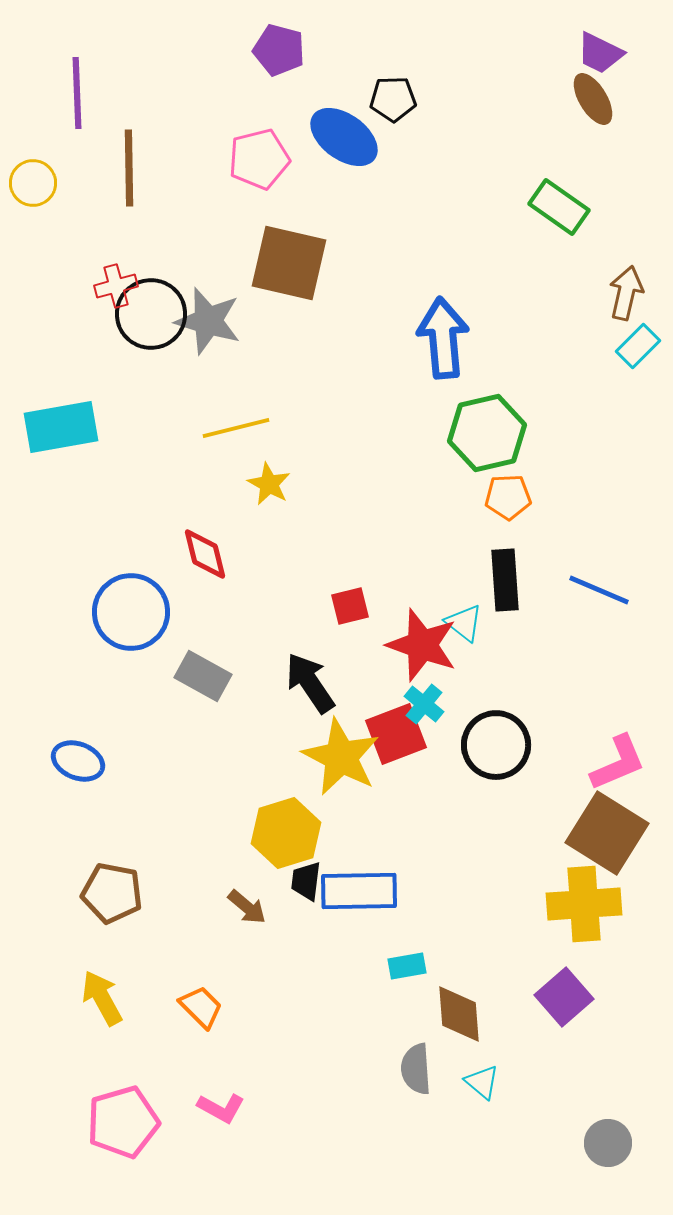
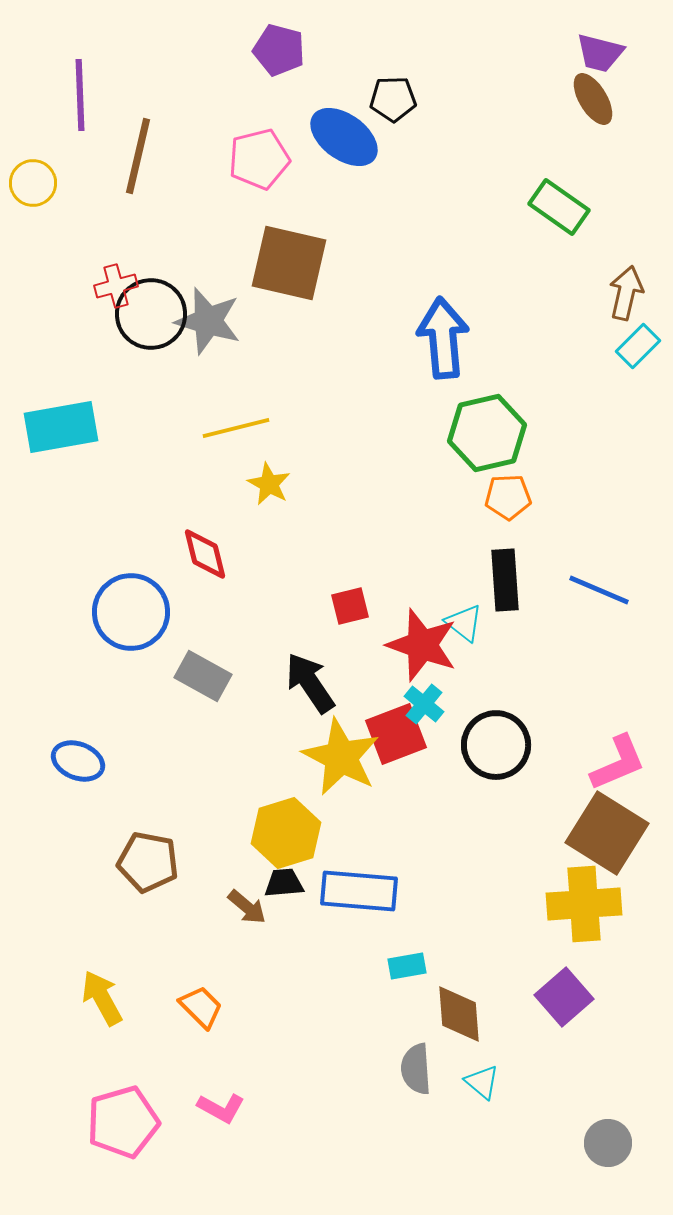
purple trapezoid at (600, 53): rotated 12 degrees counterclockwise
purple line at (77, 93): moved 3 px right, 2 px down
brown line at (129, 168): moved 9 px right, 12 px up; rotated 14 degrees clockwise
black trapezoid at (306, 881): moved 22 px left, 2 px down; rotated 78 degrees clockwise
blue rectangle at (359, 891): rotated 6 degrees clockwise
brown pentagon at (112, 893): moved 36 px right, 31 px up
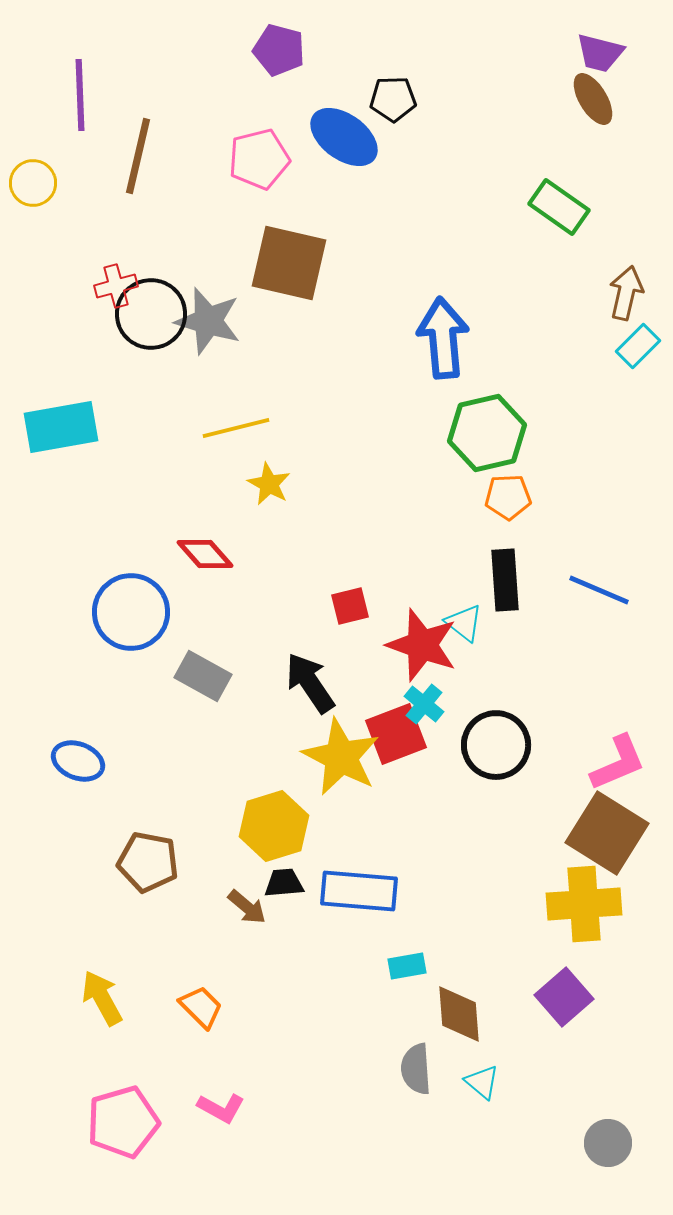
red diamond at (205, 554): rotated 28 degrees counterclockwise
yellow hexagon at (286, 833): moved 12 px left, 7 px up
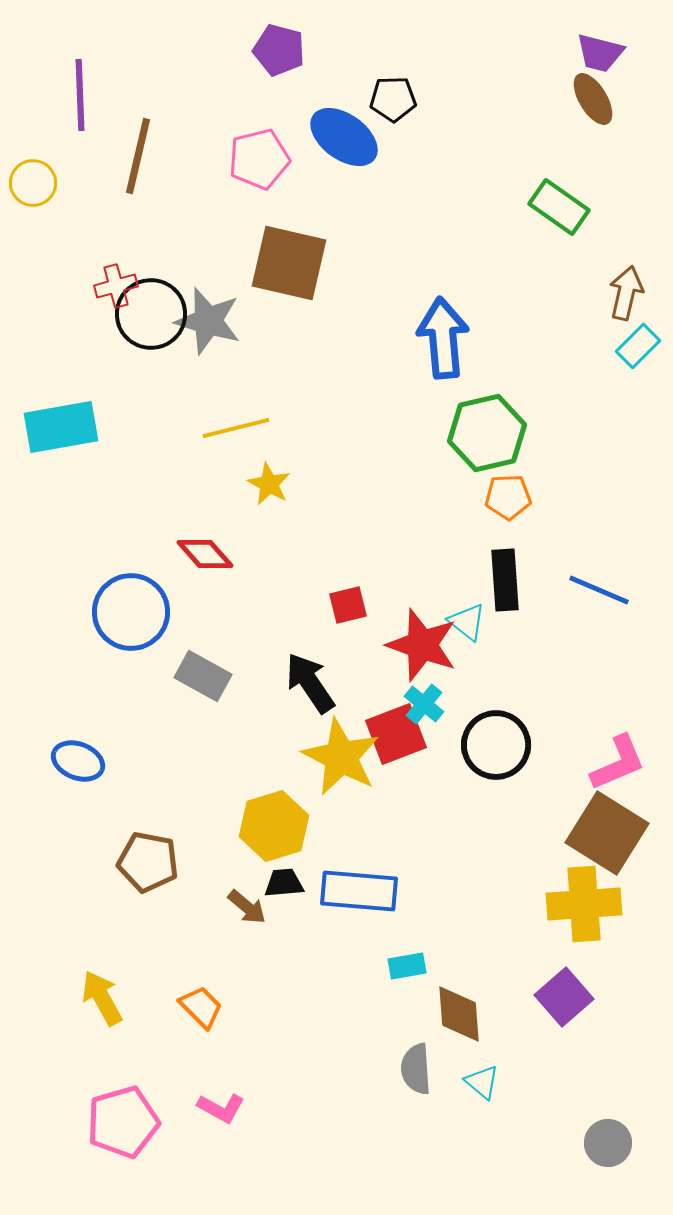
red square at (350, 606): moved 2 px left, 1 px up
cyan triangle at (464, 623): moved 3 px right, 1 px up
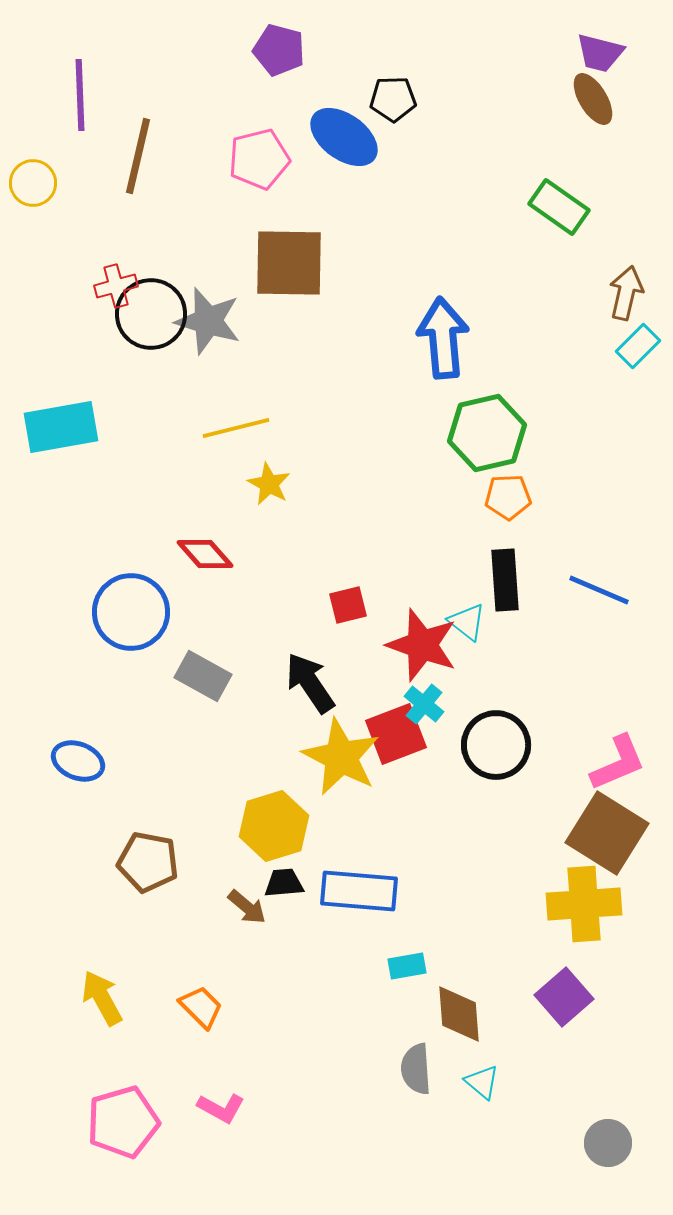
brown square at (289, 263): rotated 12 degrees counterclockwise
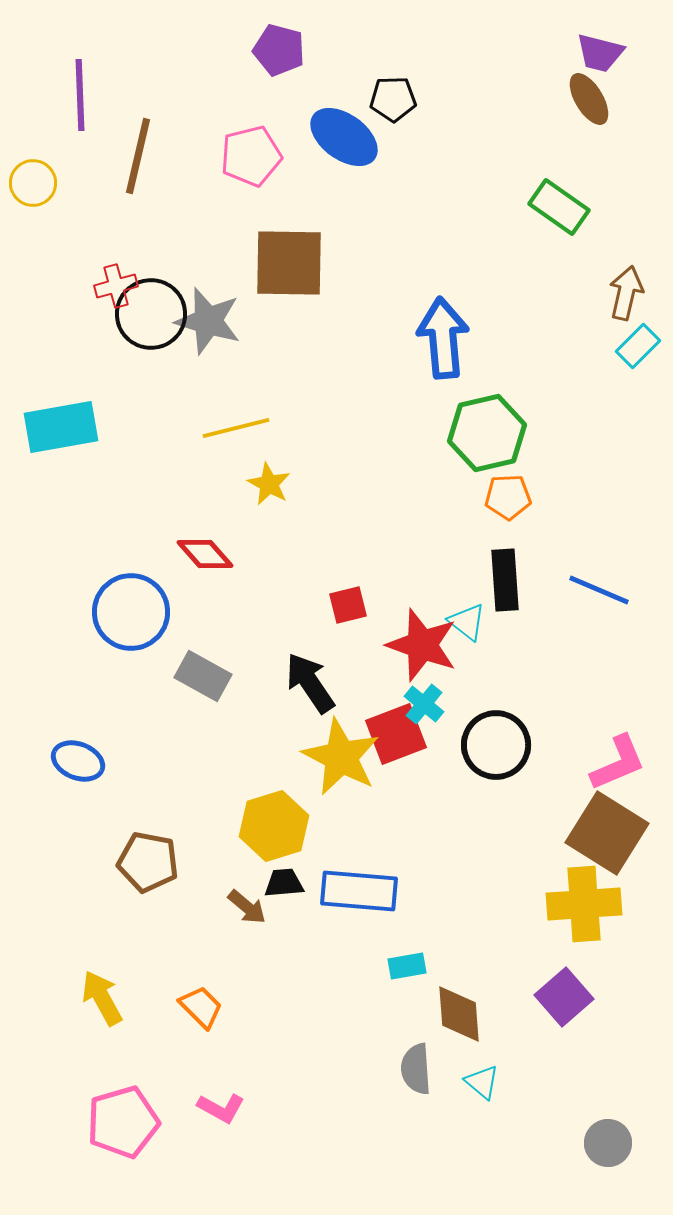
brown ellipse at (593, 99): moved 4 px left
pink pentagon at (259, 159): moved 8 px left, 3 px up
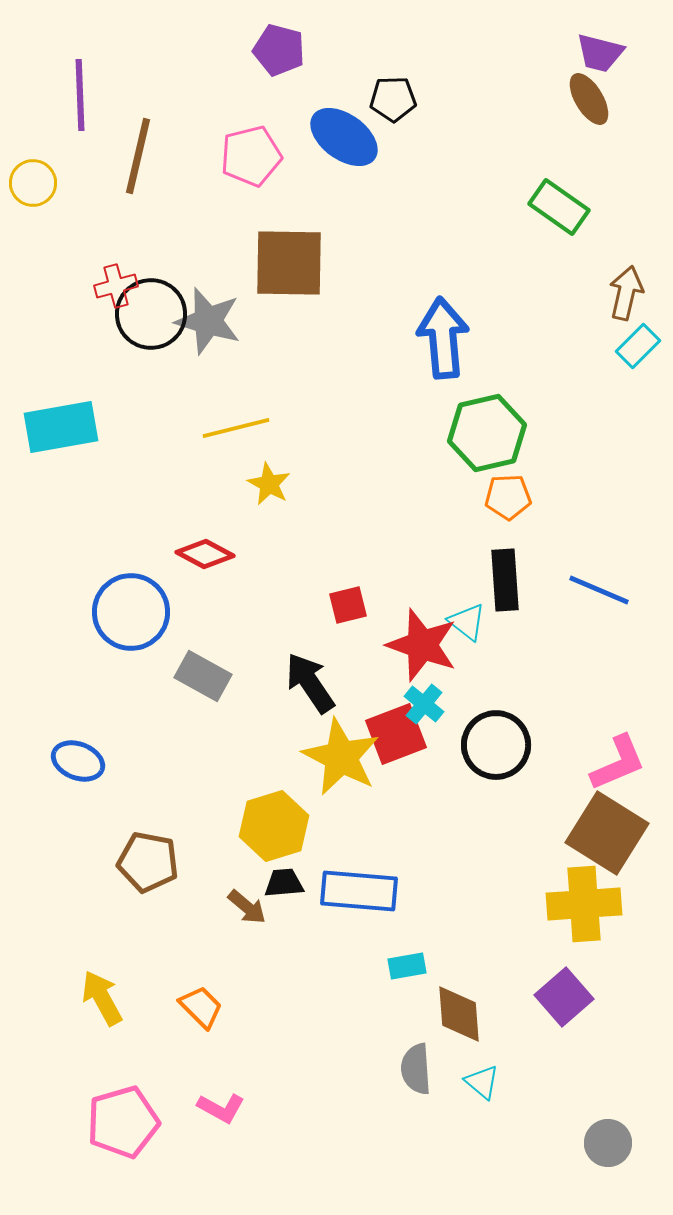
red diamond at (205, 554): rotated 20 degrees counterclockwise
